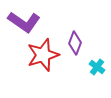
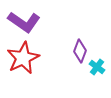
purple diamond: moved 5 px right, 8 px down
red star: moved 20 px left, 3 px down; rotated 8 degrees counterclockwise
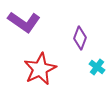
purple diamond: moved 13 px up
red star: moved 17 px right, 11 px down
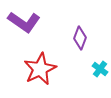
cyan cross: moved 3 px right, 2 px down
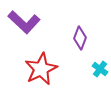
purple L-shape: rotated 8 degrees clockwise
red star: moved 1 px right
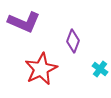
purple L-shape: rotated 20 degrees counterclockwise
purple diamond: moved 7 px left, 3 px down
